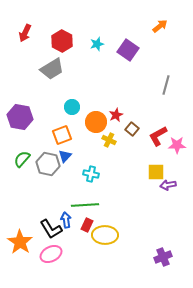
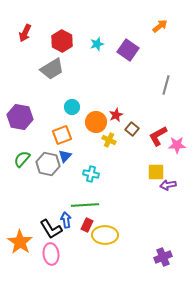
pink ellipse: rotated 70 degrees counterclockwise
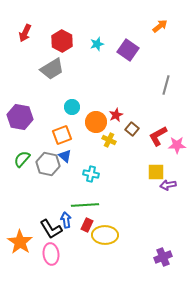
blue triangle: rotated 32 degrees counterclockwise
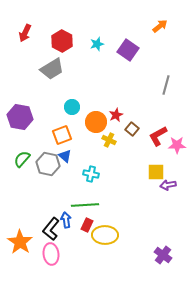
black L-shape: rotated 70 degrees clockwise
purple cross: moved 2 px up; rotated 30 degrees counterclockwise
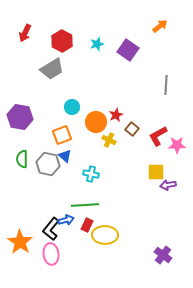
gray line: rotated 12 degrees counterclockwise
green semicircle: rotated 42 degrees counterclockwise
blue arrow: rotated 84 degrees clockwise
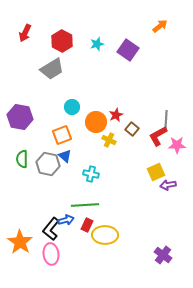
gray line: moved 35 px down
yellow square: rotated 24 degrees counterclockwise
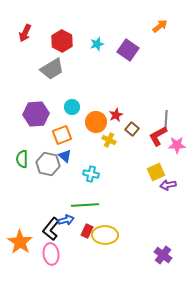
purple hexagon: moved 16 px right, 3 px up; rotated 15 degrees counterclockwise
red rectangle: moved 6 px down
